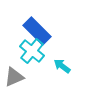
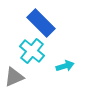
blue rectangle: moved 4 px right, 8 px up
cyan arrow: moved 3 px right; rotated 126 degrees clockwise
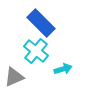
cyan cross: moved 4 px right
cyan arrow: moved 2 px left, 3 px down
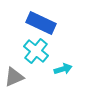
blue rectangle: rotated 20 degrees counterclockwise
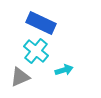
cyan arrow: moved 1 px right, 1 px down
gray triangle: moved 6 px right
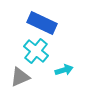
blue rectangle: moved 1 px right
